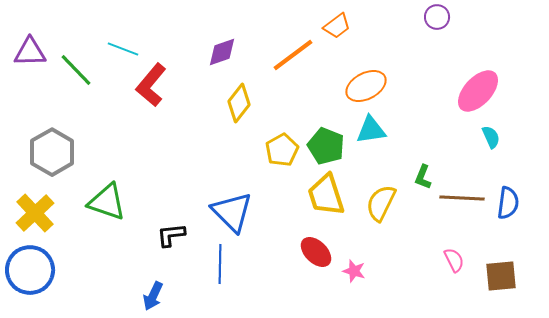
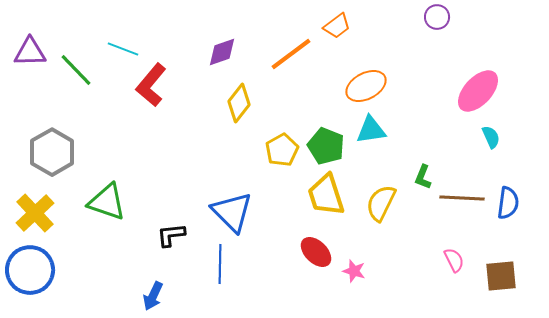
orange line: moved 2 px left, 1 px up
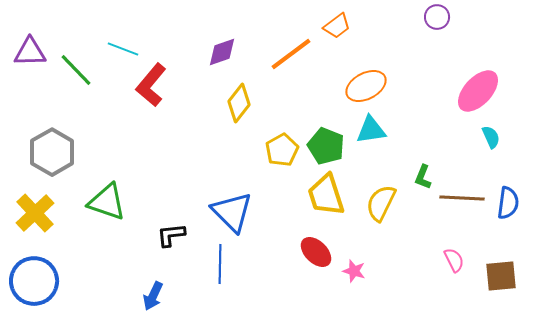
blue circle: moved 4 px right, 11 px down
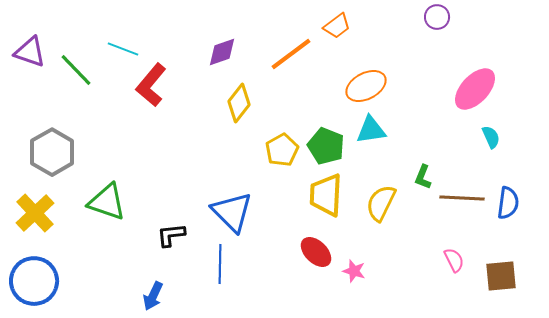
purple triangle: rotated 20 degrees clockwise
pink ellipse: moved 3 px left, 2 px up
yellow trapezoid: rotated 21 degrees clockwise
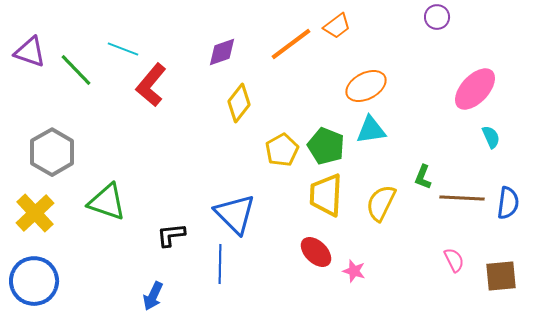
orange line: moved 10 px up
blue triangle: moved 3 px right, 2 px down
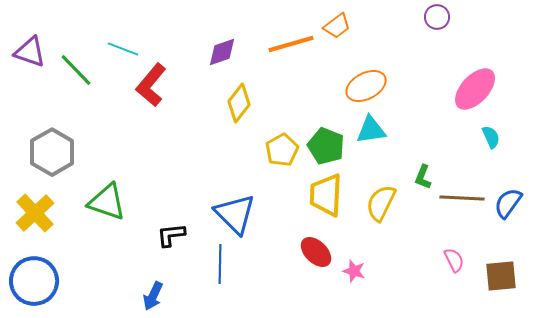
orange line: rotated 21 degrees clockwise
blue semicircle: rotated 152 degrees counterclockwise
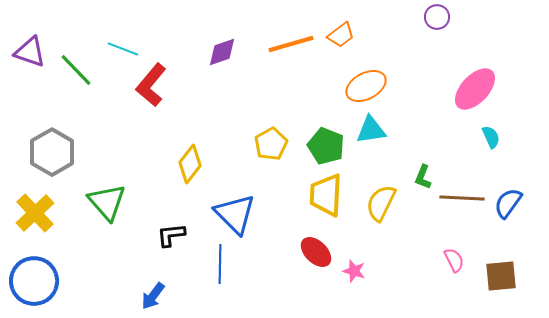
orange trapezoid: moved 4 px right, 9 px down
yellow diamond: moved 49 px left, 61 px down
yellow pentagon: moved 11 px left, 6 px up
green triangle: rotated 30 degrees clockwise
blue arrow: rotated 12 degrees clockwise
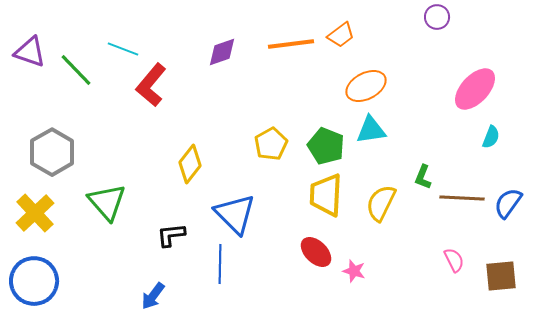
orange line: rotated 9 degrees clockwise
cyan semicircle: rotated 45 degrees clockwise
